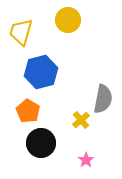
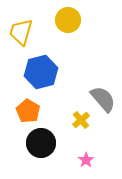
gray semicircle: rotated 52 degrees counterclockwise
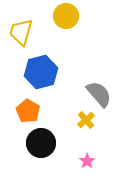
yellow circle: moved 2 px left, 4 px up
gray semicircle: moved 4 px left, 5 px up
yellow cross: moved 5 px right
pink star: moved 1 px right, 1 px down
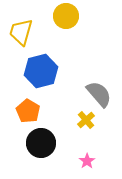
blue hexagon: moved 1 px up
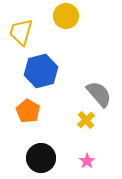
black circle: moved 15 px down
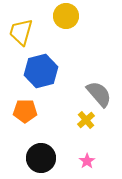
orange pentagon: moved 3 px left; rotated 30 degrees counterclockwise
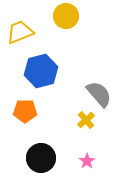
yellow trapezoid: moved 1 px left; rotated 52 degrees clockwise
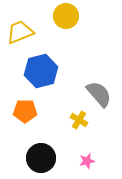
yellow cross: moved 7 px left; rotated 18 degrees counterclockwise
pink star: rotated 21 degrees clockwise
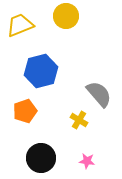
yellow trapezoid: moved 7 px up
orange pentagon: rotated 20 degrees counterclockwise
pink star: rotated 21 degrees clockwise
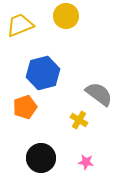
blue hexagon: moved 2 px right, 2 px down
gray semicircle: rotated 12 degrees counterclockwise
orange pentagon: moved 4 px up
pink star: moved 1 px left, 1 px down
